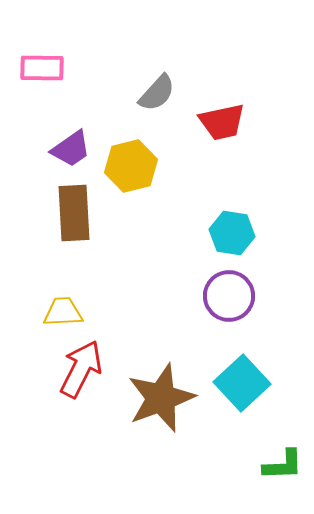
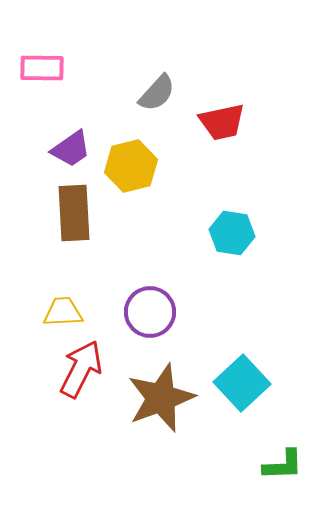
purple circle: moved 79 px left, 16 px down
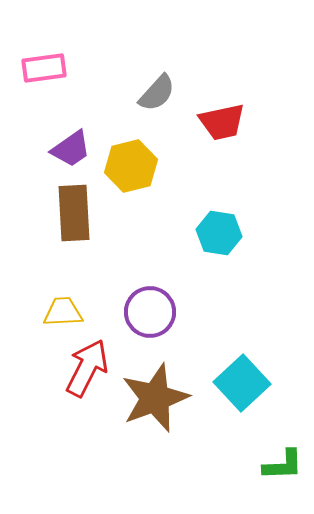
pink rectangle: moved 2 px right; rotated 9 degrees counterclockwise
cyan hexagon: moved 13 px left
red arrow: moved 6 px right, 1 px up
brown star: moved 6 px left
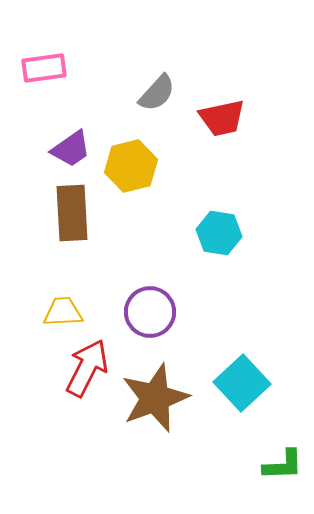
red trapezoid: moved 4 px up
brown rectangle: moved 2 px left
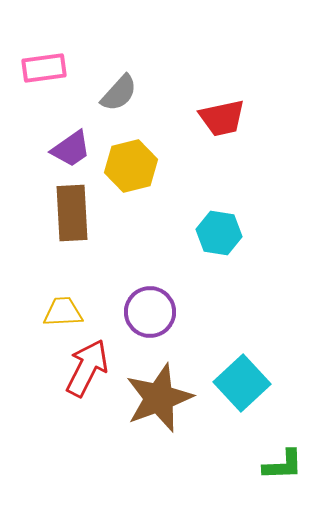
gray semicircle: moved 38 px left
brown star: moved 4 px right
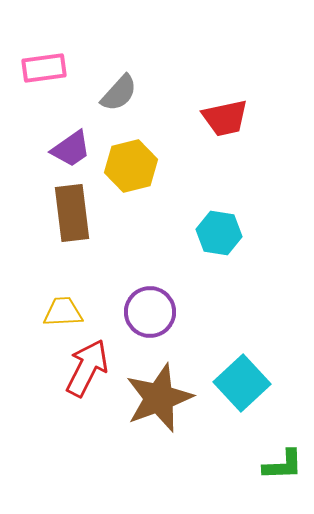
red trapezoid: moved 3 px right
brown rectangle: rotated 4 degrees counterclockwise
